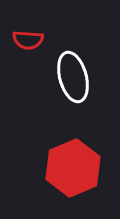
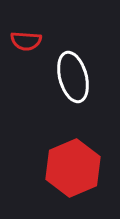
red semicircle: moved 2 px left, 1 px down
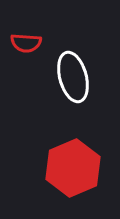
red semicircle: moved 2 px down
